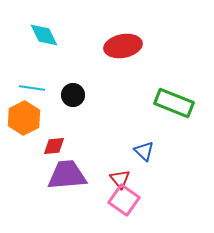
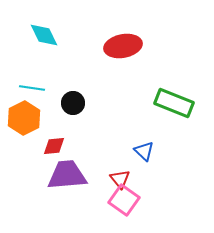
black circle: moved 8 px down
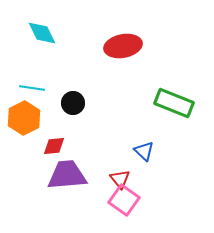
cyan diamond: moved 2 px left, 2 px up
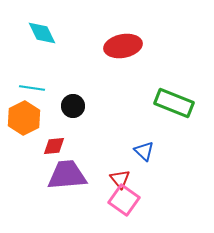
black circle: moved 3 px down
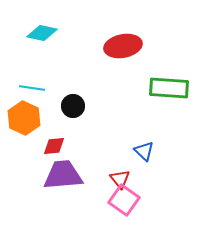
cyan diamond: rotated 52 degrees counterclockwise
green rectangle: moved 5 px left, 15 px up; rotated 18 degrees counterclockwise
orange hexagon: rotated 8 degrees counterclockwise
purple trapezoid: moved 4 px left
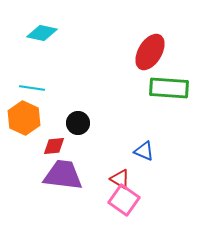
red ellipse: moved 27 px right, 6 px down; rotated 48 degrees counterclockwise
black circle: moved 5 px right, 17 px down
blue triangle: rotated 20 degrees counterclockwise
purple trapezoid: rotated 12 degrees clockwise
red triangle: rotated 20 degrees counterclockwise
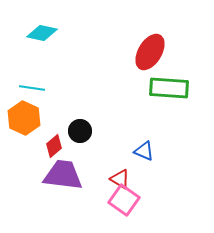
black circle: moved 2 px right, 8 px down
red diamond: rotated 35 degrees counterclockwise
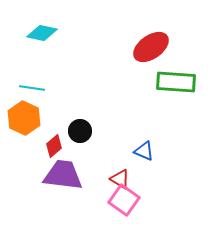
red ellipse: moved 1 px right, 5 px up; rotated 24 degrees clockwise
green rectangle: moved 7 px right, 6 px up
